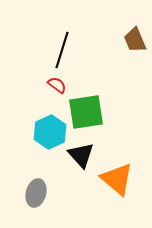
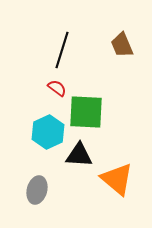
brown trapezoid: moved 13 px left, 5 px down
red semicircle: moved 3 px down
green square: rotated 12 degrees clockwise
cyan hexagon: moved 2 px left
black triangle: moved 2 px left; rotated 44 degrees counterclockwise
gray ellipse: moved 1 px right, 3 px up
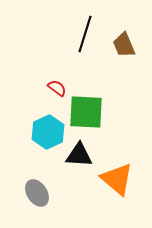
brown trapezoid: moved 2 px right
black line: moved 23 px right, 16 px up
gray ellipse: moved 3 px down; rotated 48 degrees counterclockwise
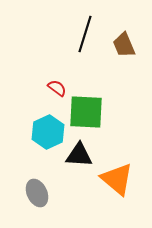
gray ellipse: rotated 8 degrees clockwise
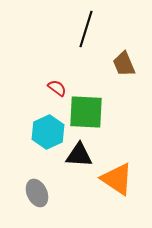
black line: moved 1 px right, 5 px up
brown trapezoid: moved 19 px down
orange triangle: rotated 6 degrees counterclockwise
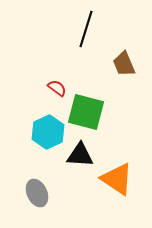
green square: rotated 12 degrees clockwise
black triangle: moved 1 px right
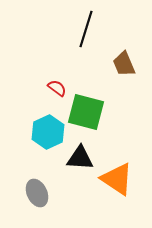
black triangle: moved 3 px down
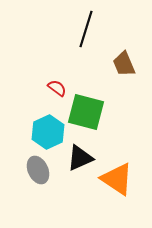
black triangle: rotated 28 degrees counterclockwise
gray ellipse: moved 1 px right, 23 px up
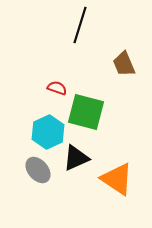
black line: moved 6 px left, 4 px up
red semicircle: rotated 18 degrees counterclockwise
black triangle: moved 4 px left
gray ellipse: rotated 16 degrees counterclockwise
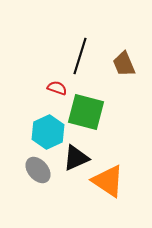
black line: moved 31 px down
orange triangle: moved 9 px left, 2 px down
